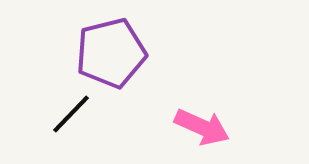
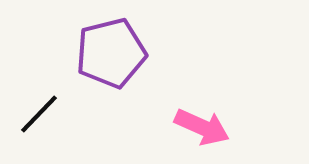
black line: moved 32 px left
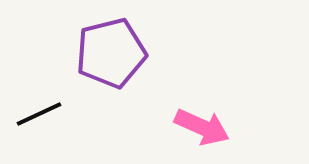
black line: rotated 21 degrees clockwise
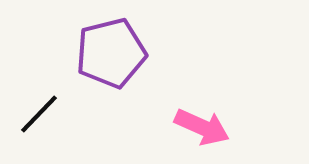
black line: rotated 21 degrees counterclockwise
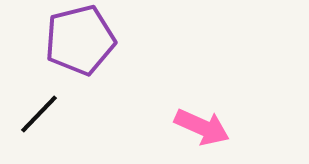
purple pentagon: moved 31 px left, 13 px up
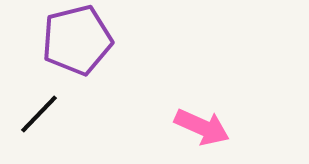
purple pentagon: moved 3 px left
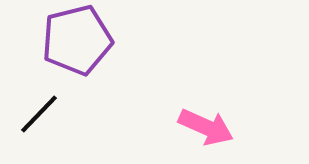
pink arrow: moved 4 px right
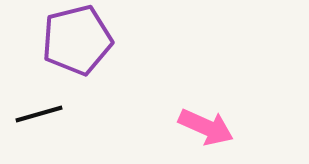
black line: rotated 30 degrees clockwise
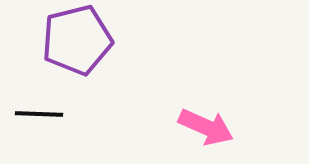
black line: rotated 18 degrees clockwise
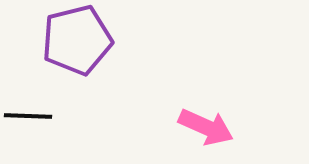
black line: moved 11 px left, 2 px down
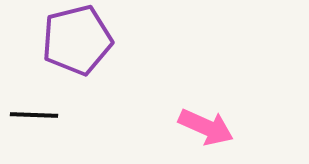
black line: moved 6 px right, 1 px up
